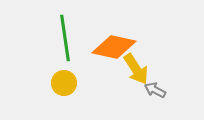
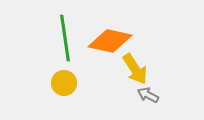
orange diamond: moved 4 px left, 6 px up
yellow arrow: moved 1 px left
gray arrow: moved 7 px left, 5 px down
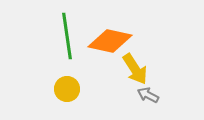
green line: moved 2 px right, 2 px up
yellow circle: moved 3 px right, 6 px down
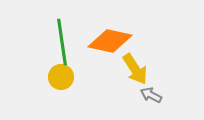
green line: moved 5 px left, 6 px down
yellow circle: moved 6 px left, 12 px up
gray arrow: moved 3 px right
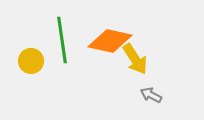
green line: moved 2 px up
yellow arrow: moved 10 px up
yellow circle: moved 30 px left, 16 px up
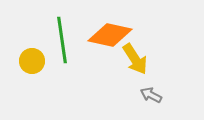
orange diamond: moved 6 px up
yellow circle: moved 1 px right
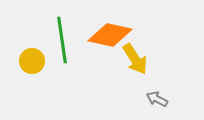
gray arrow: moved 6 px right, 4 px down
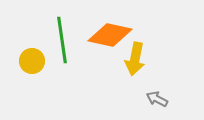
yellow arrow: rotated 44 degrees clockwise
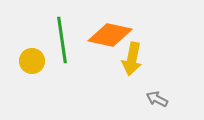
yellow arrow: moved 3 px left
